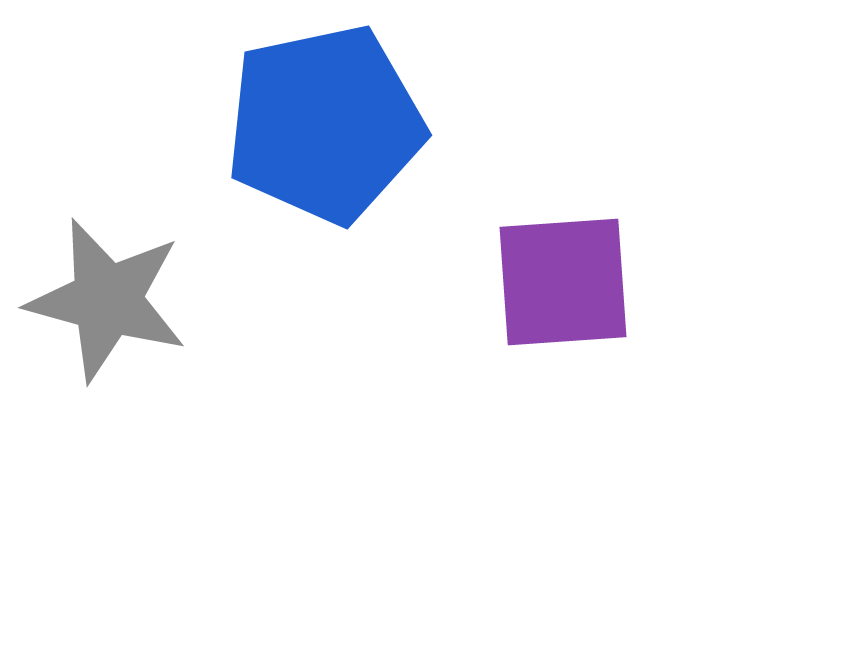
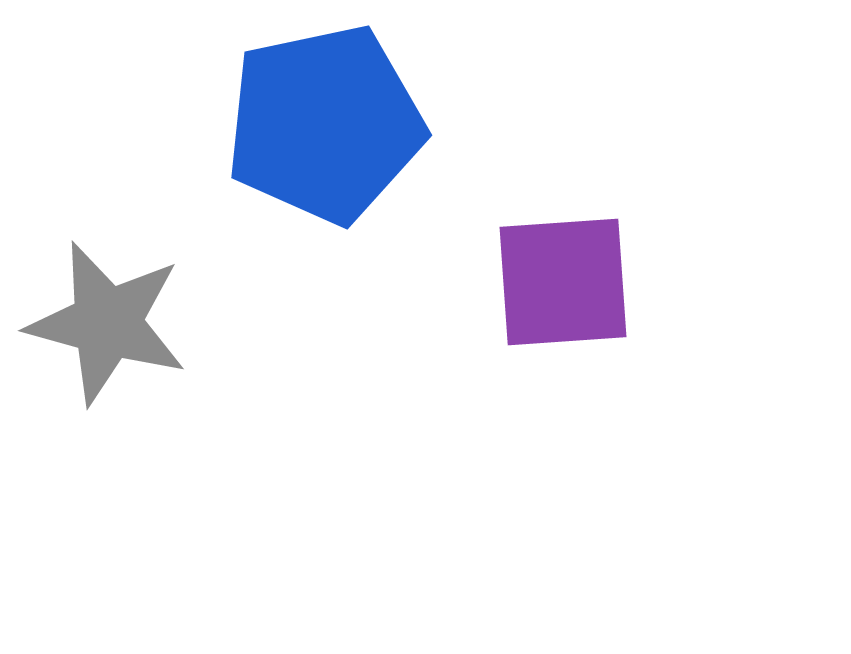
gray star: moved 23 px down
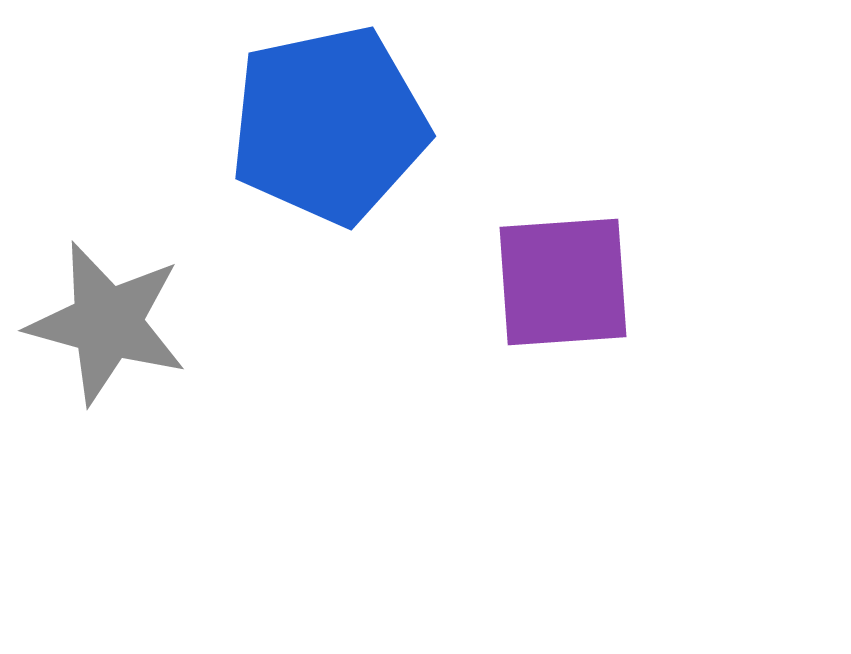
blue pentagon: moved 4 px right, 1 px down
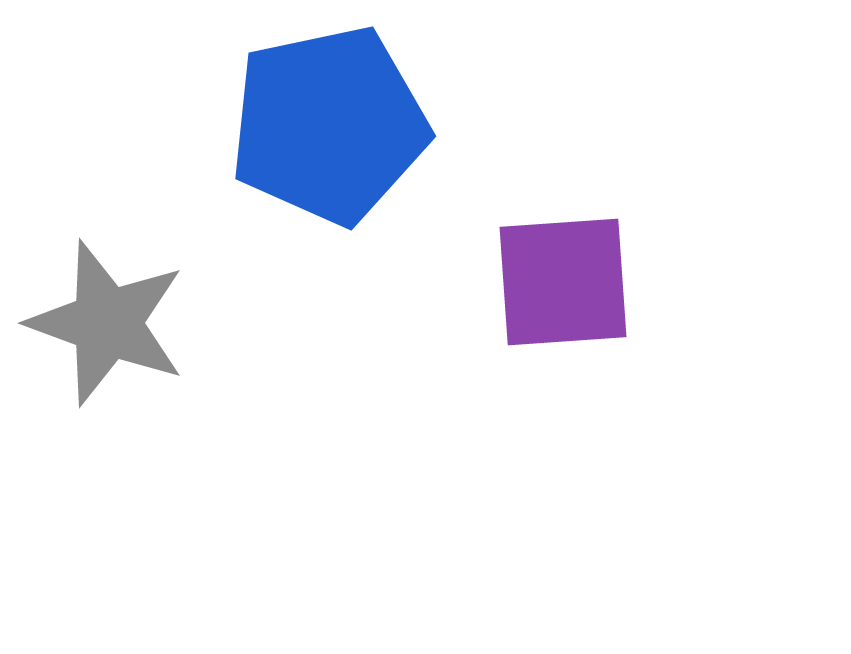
gray star: rotated 5 degrees clockwise
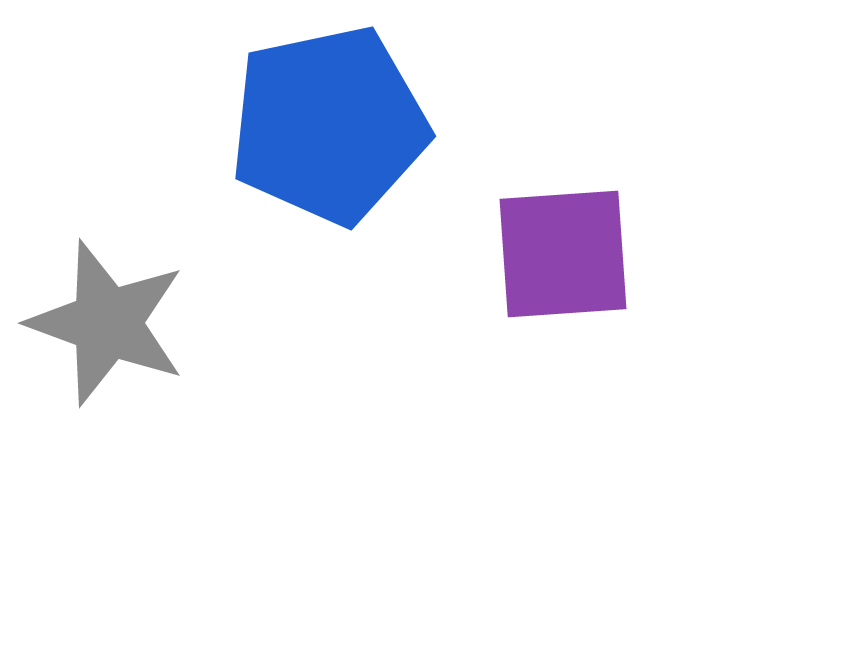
purple square: moved 28 px up
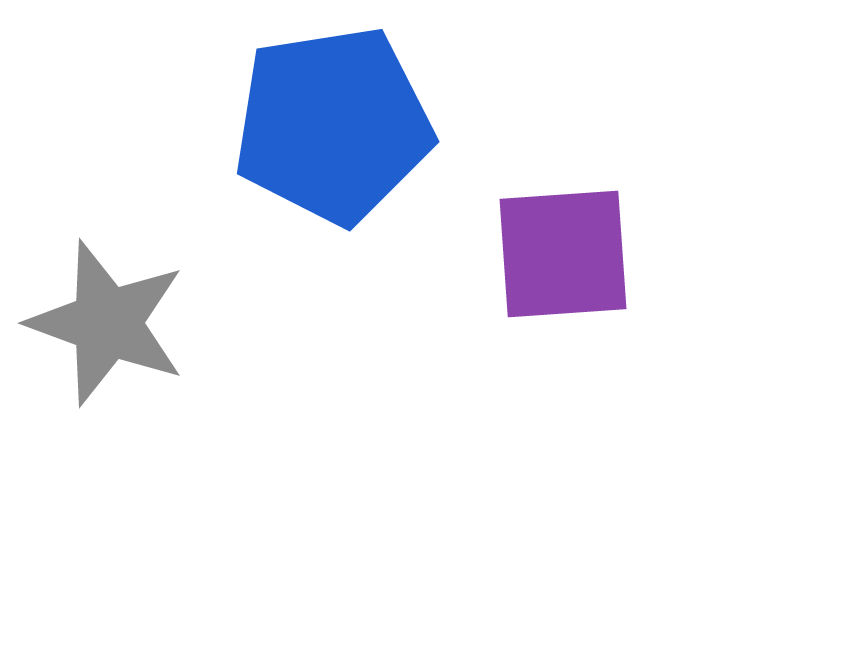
blue pentagon: moved 4 px right; rotated 3 degrees clockwise
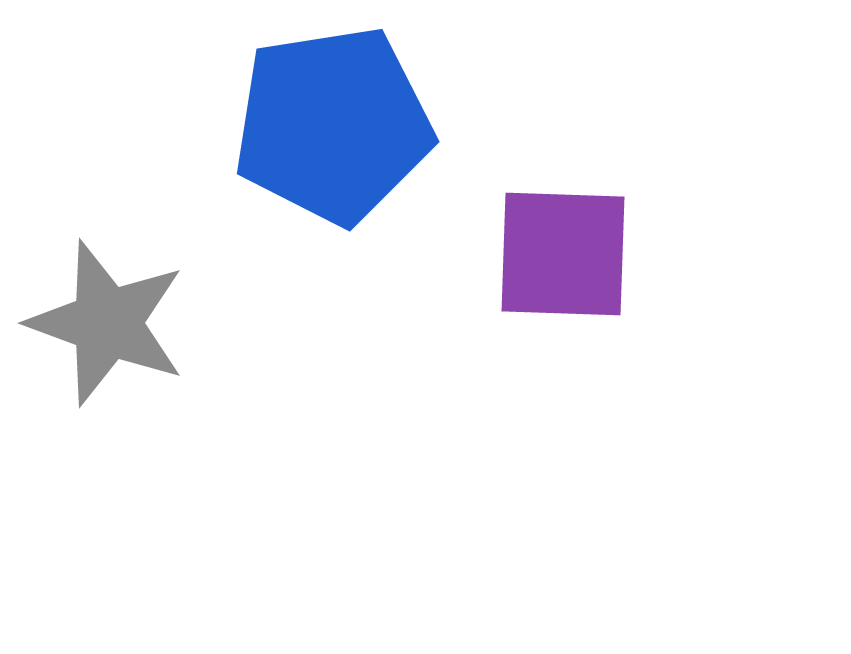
purple square: rotated 6 degrees clockwise
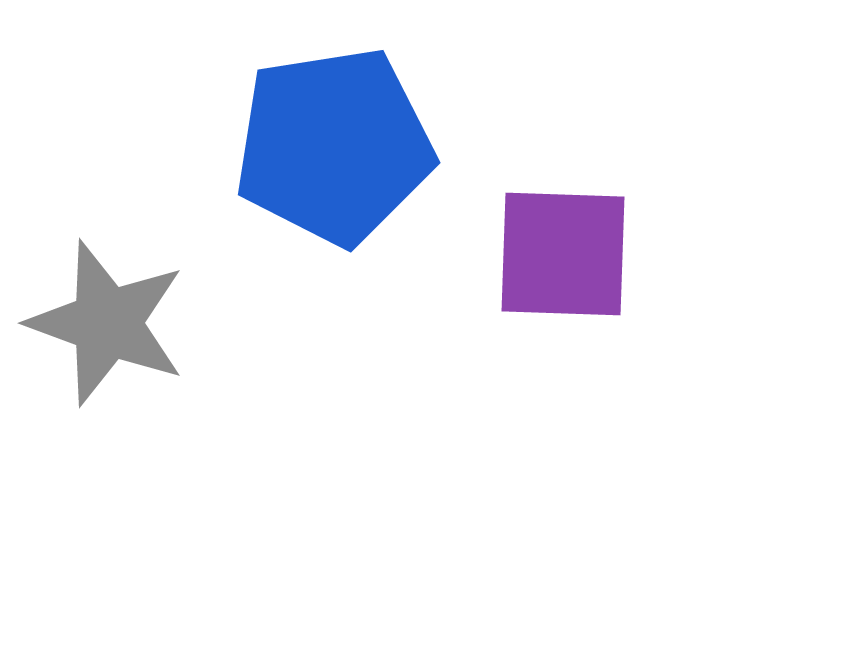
blue pentagon: moved 1 px right, 21 px down
